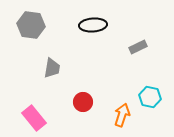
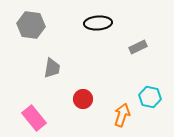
black ellipse: moved 5 px right, 2 px up
red circle: moved 3 px up
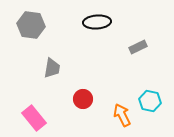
black ellipse: moved 1 px left, 1 px up
cyan hexagon: moved 4 px down
orange arrow: rotated 45 degrees counterclockwise
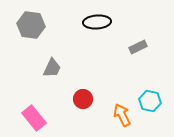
gray trapezoid: rotated 15 degrees clockwise
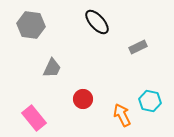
black ellipse: rotated 52 degrees clockwise
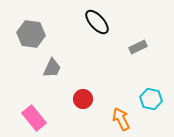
gray hexagon: moved 9 px down
cyan hexagon: moved 1 px right, 2 px up
orange arrow: moved 1 px left, 4 px down
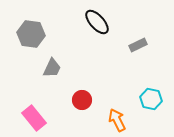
gray rectangle: moved 2 px up
red circle: moved 1 px left, 1 px down
orange arrow: moved 4 px left, 1 px down
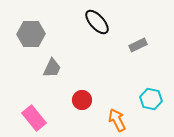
gray hexagon: rotated 8 degrees counterclockwise
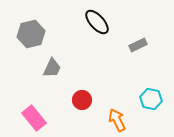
gray hexagon: rotated 12 degrees counterclockwise
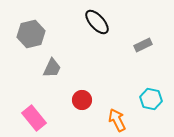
gray rectangle: moved 5 px right
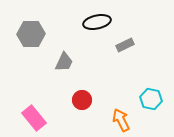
black ellipse: rotated 60 degrees counterclockwise
gray hexagon: rotated 12 degrees clockwise
gray rectangle: moved 18 px left
gray trapezoid: moved 12 px right, 6 px up
orange arrow: moved 4 px right
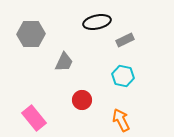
gray rectangle: moved 5 px up
cyan hexagon: moved 28 px left, 23 px up
